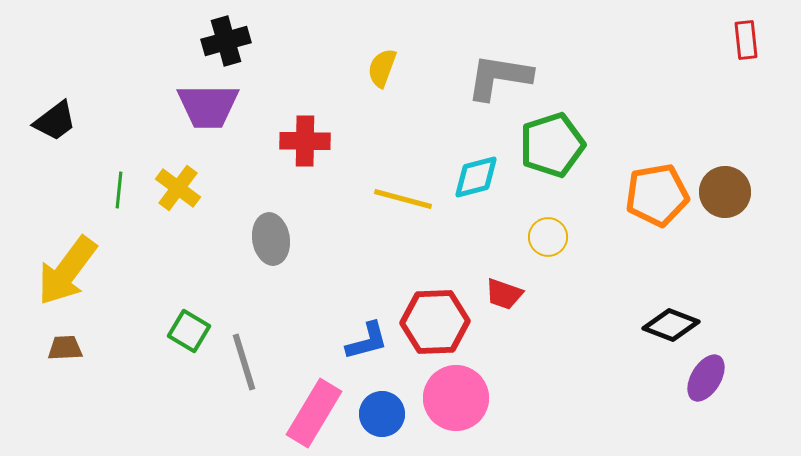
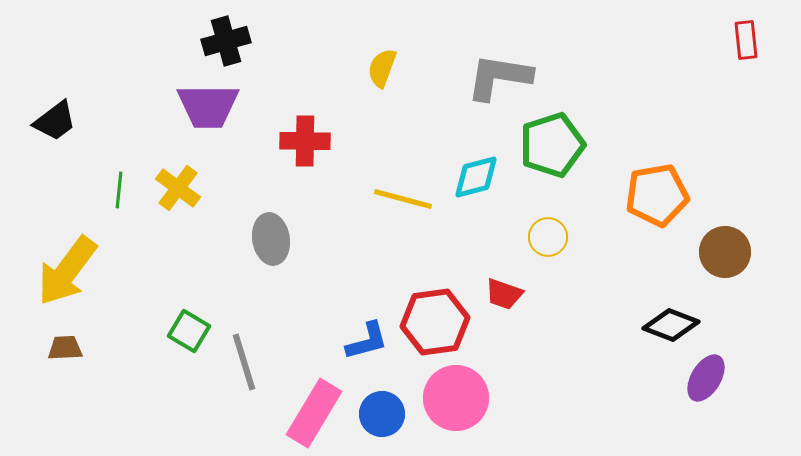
brown circle: moved 60 px down
red hexagon: rotated 6 degrees counterclockwise
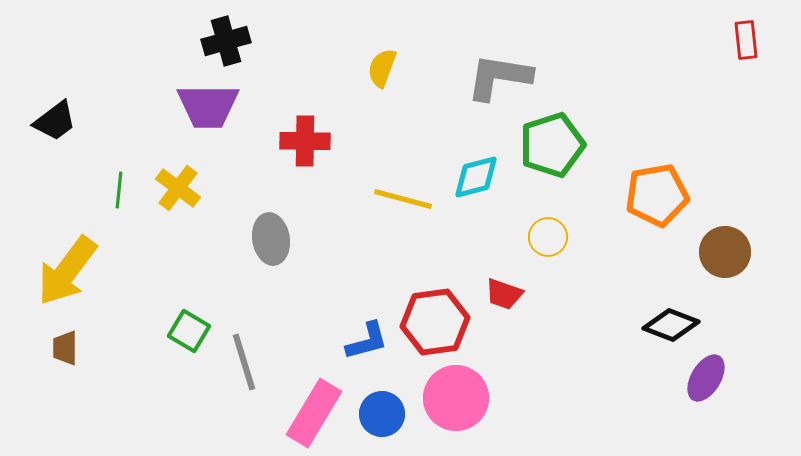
brown trapezoid: rotated 87 degrees counterclockwise
